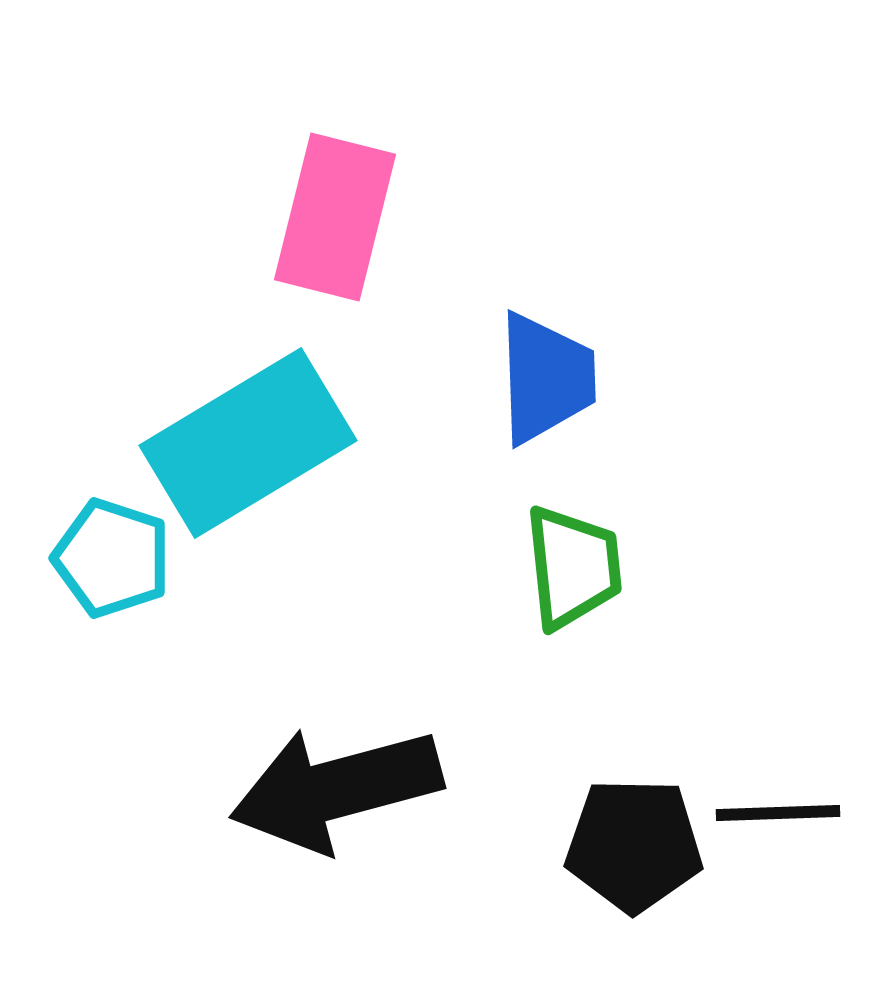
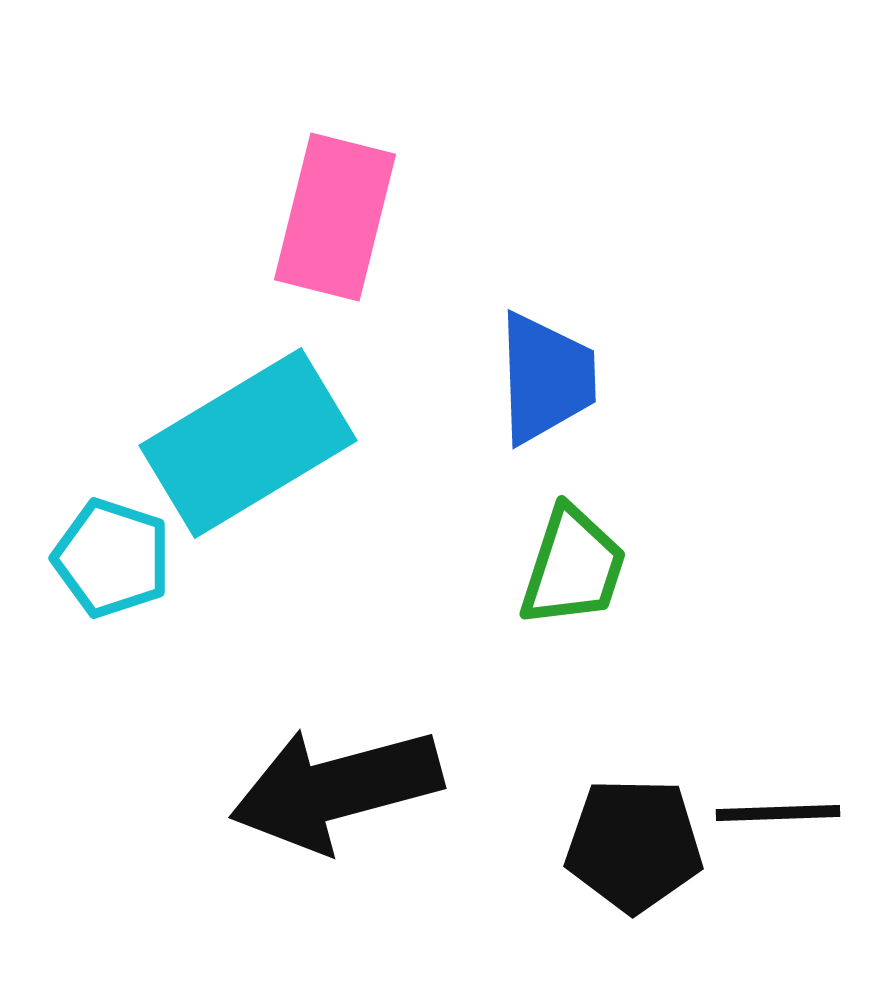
green trapezoid: rotated 24 degrees clockwise
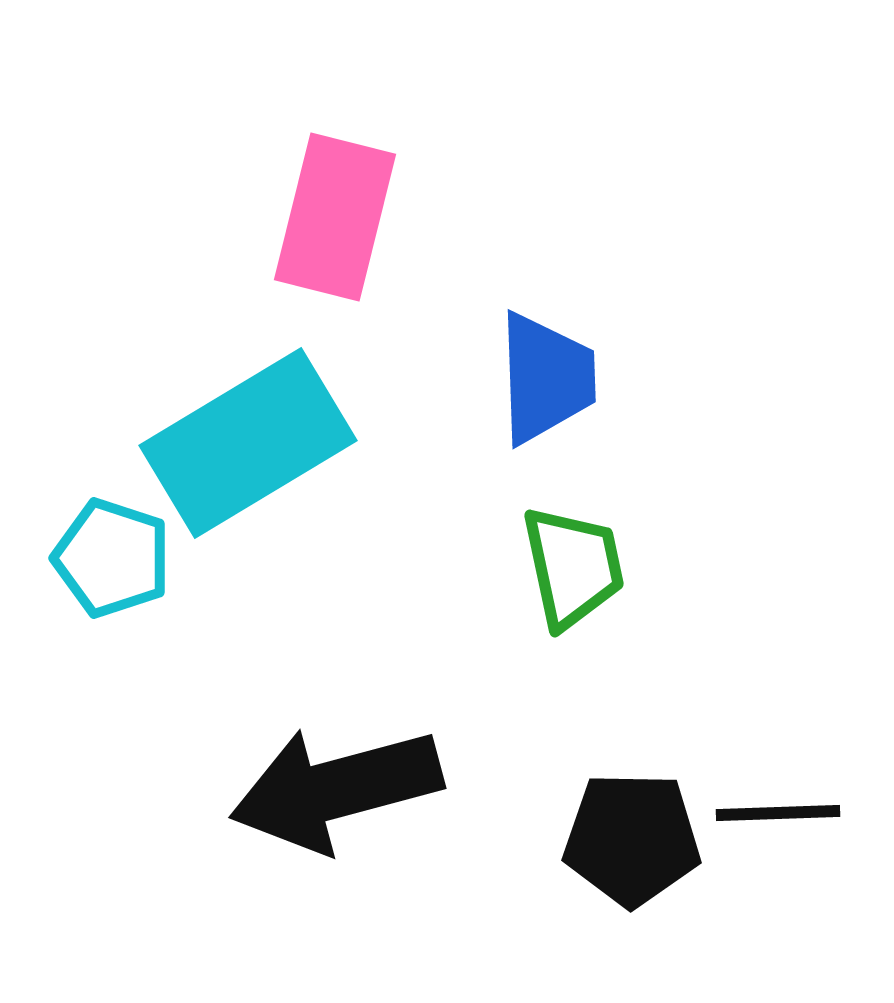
green trapezoid: rotated 30 degrees counterclockwise
black pentagon: moved 2 px left, 6 px up
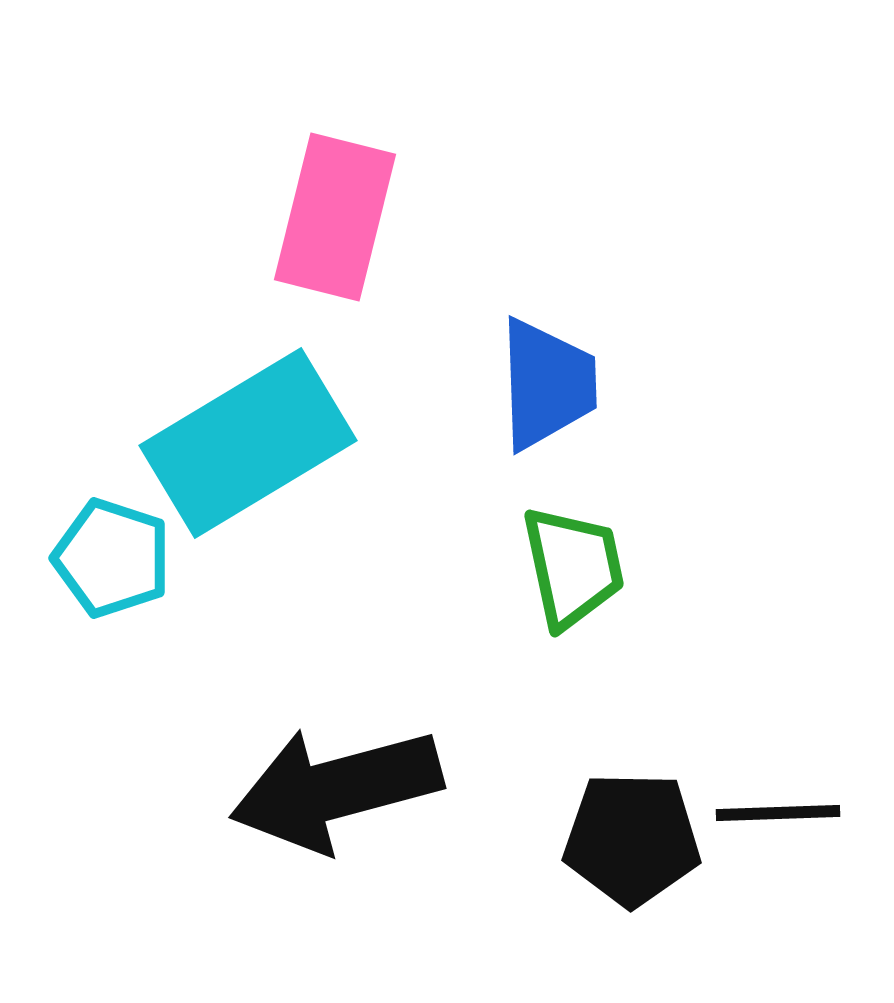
blue trapezoid: moved 1 px right, 6 px down
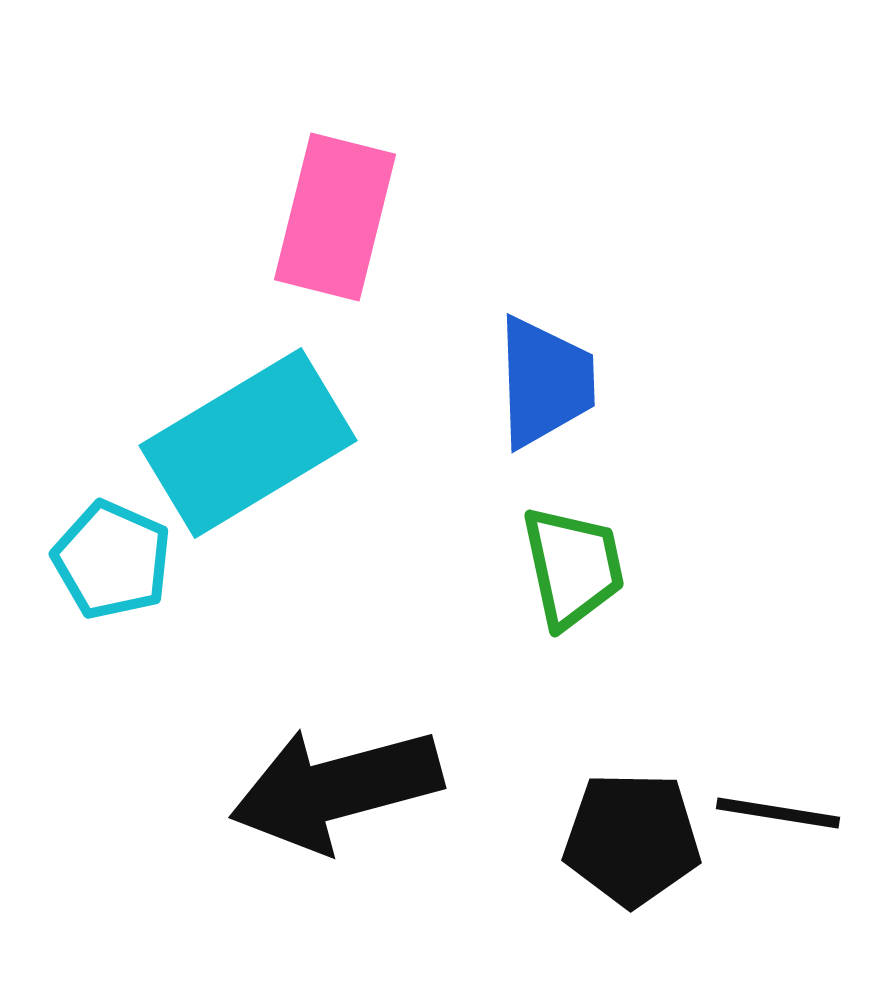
blue trapezoid: moved 2 px left, 2 px up
cyan pentagon: moved 2 px down; rotated 6 degrees clockwise
black line: rotated 11 degrees clockwise
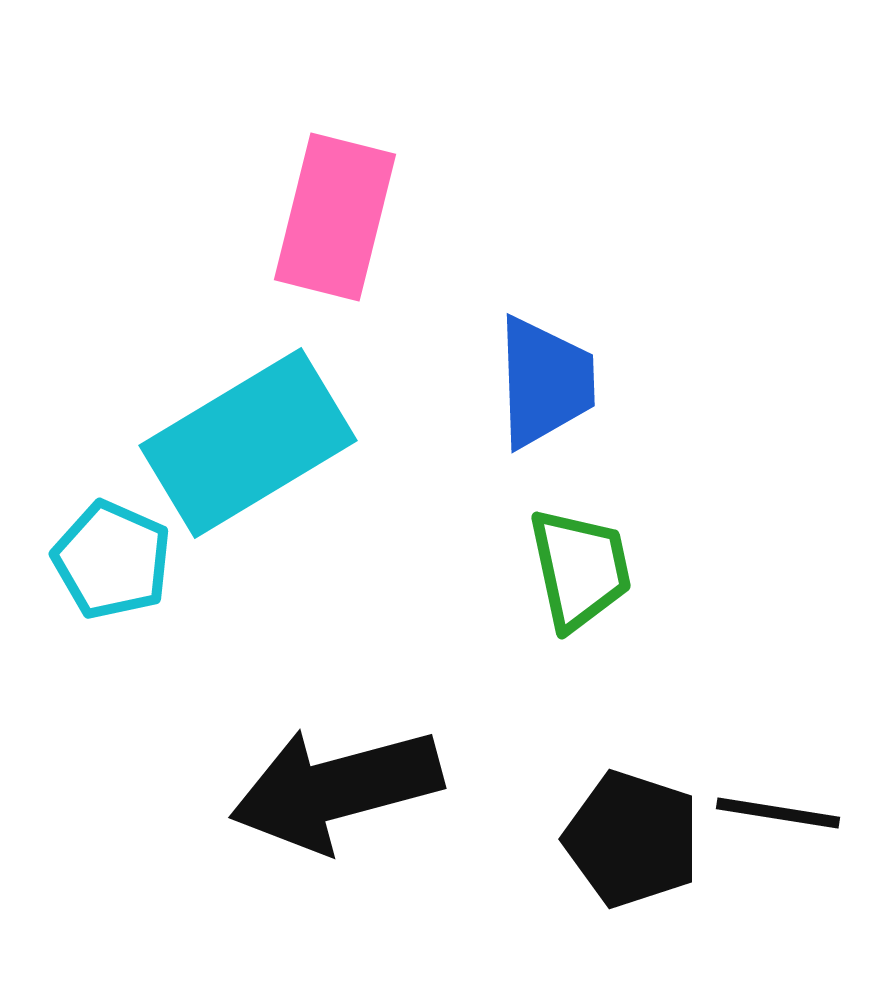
green trapezoid: moved 7 px right, 2 px down
black pentagon: rotated 17 degrees clockwise
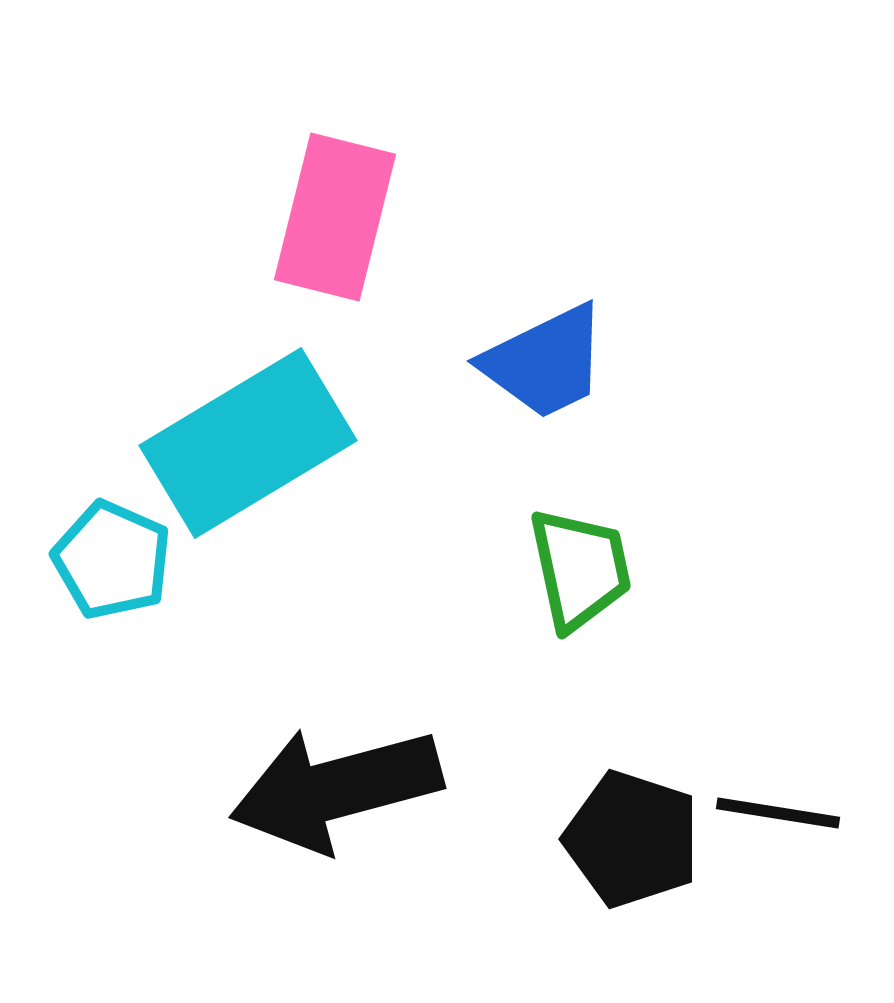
blue trapezoid: moved 20 px up; rotated 66 degrees clockwise
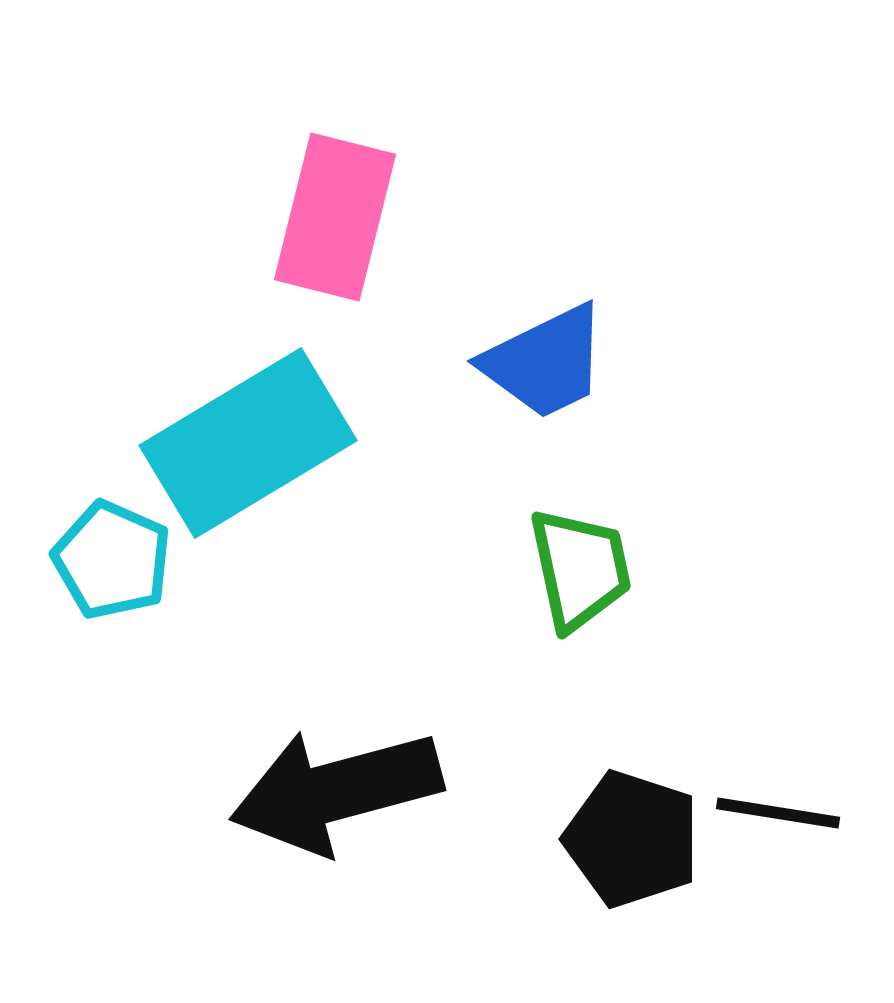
black arrow: moved 2 px down
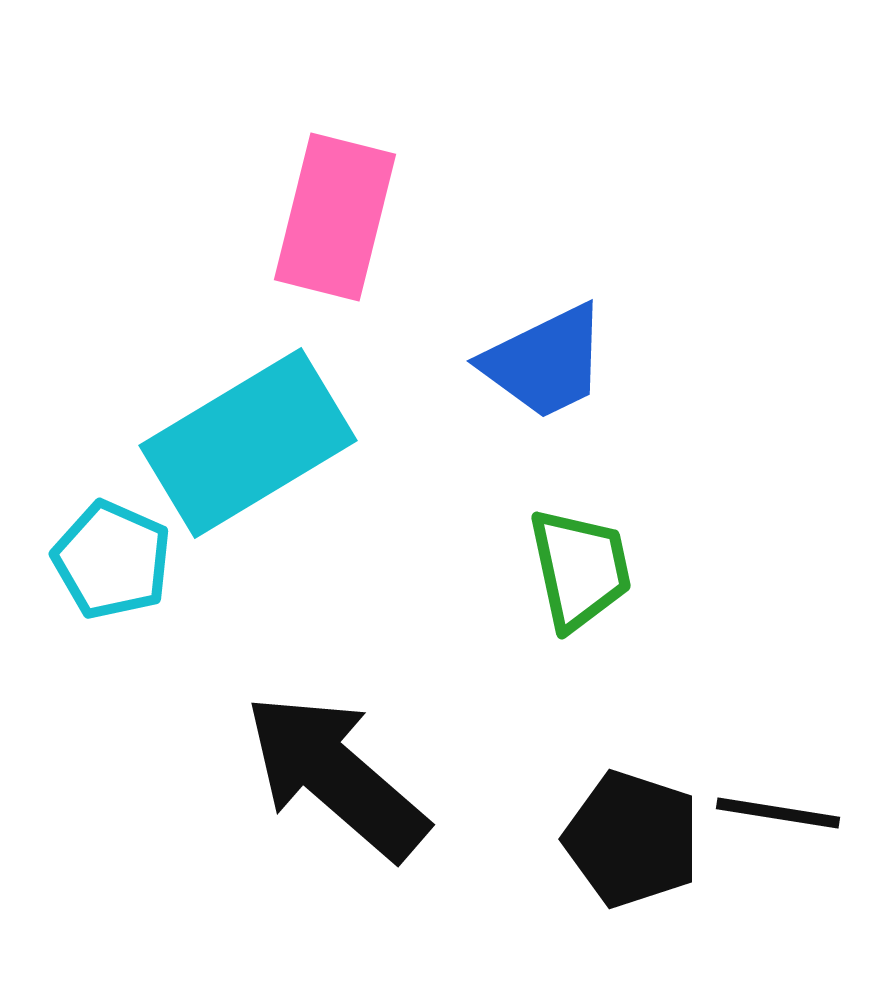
black arrow: moved 15 px up; rotated 56 degrees clockwise
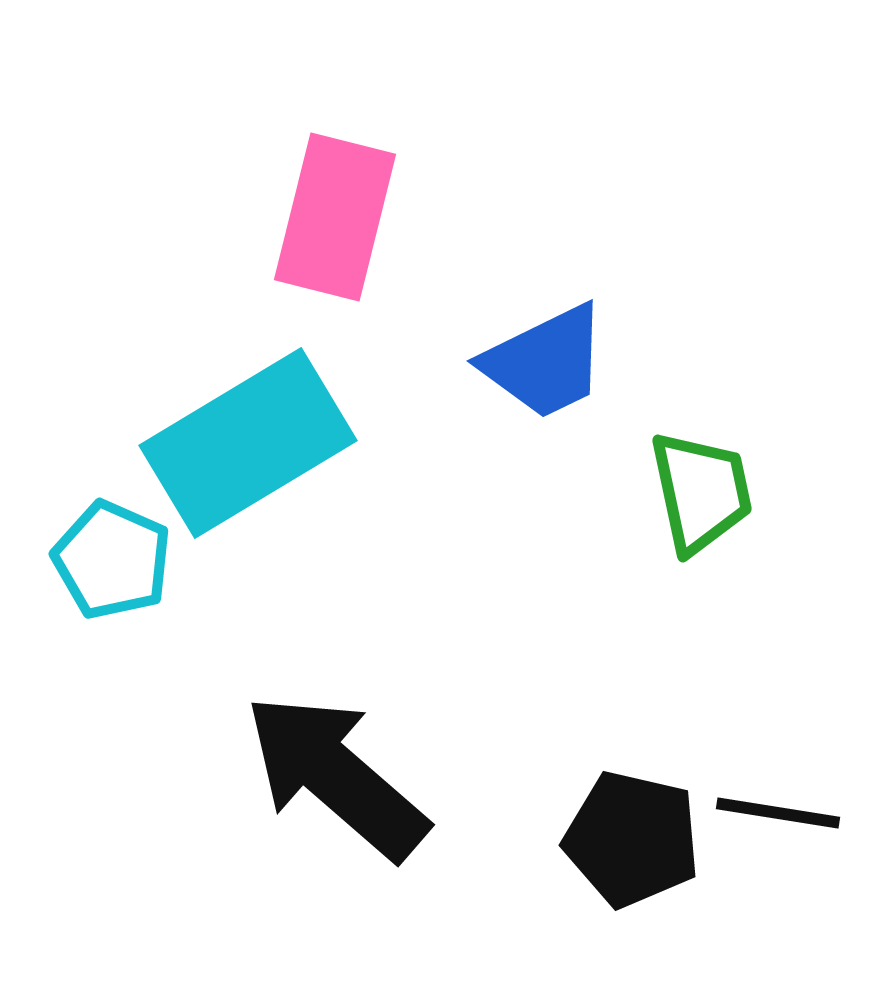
green trapezoid: moved 121 px right, 77 px up
black pentagon: rotated 5 degrees counterclockwise
